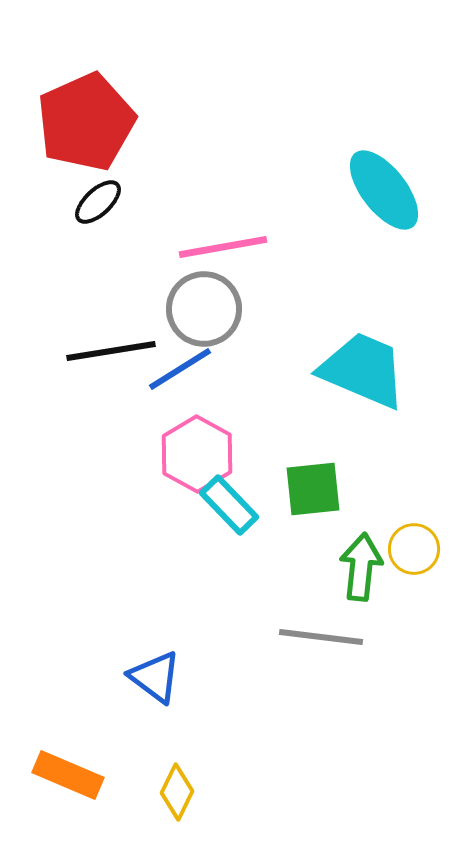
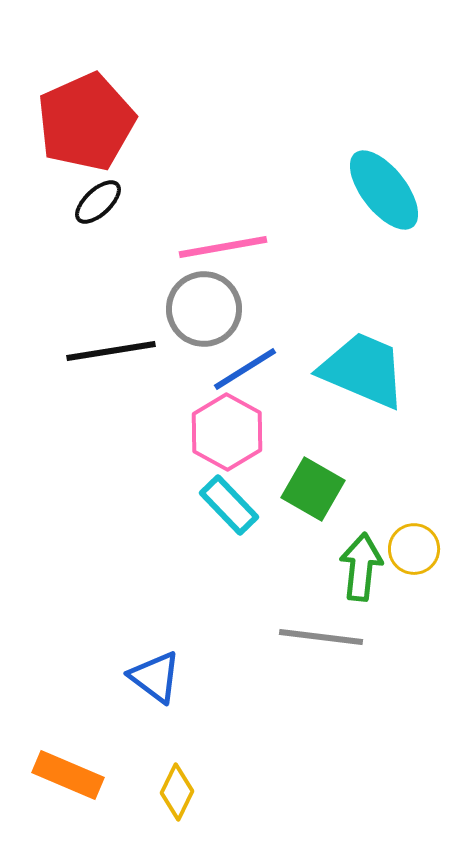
blue line: moved 65 px right
pink hexagon: moved 30 px right, 22 px up
green square: rotated 36 degrees clockwise
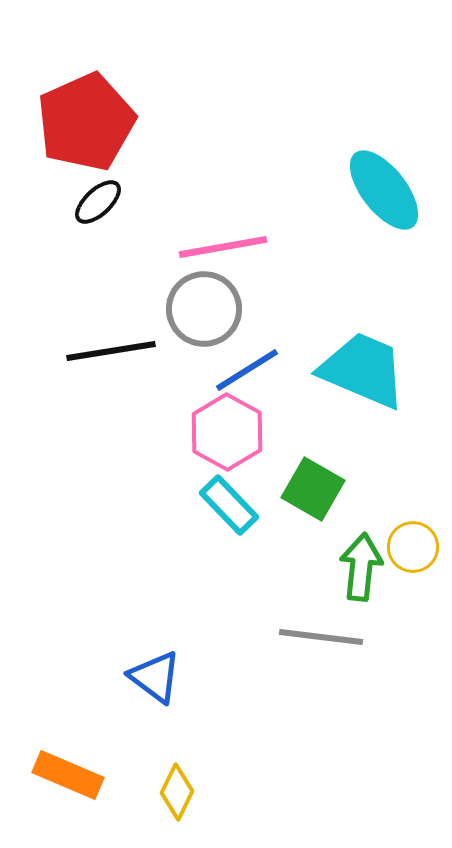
blue line: moved 2 px right, 1 px down
yellow circle: moved 1 px left, 2 px up
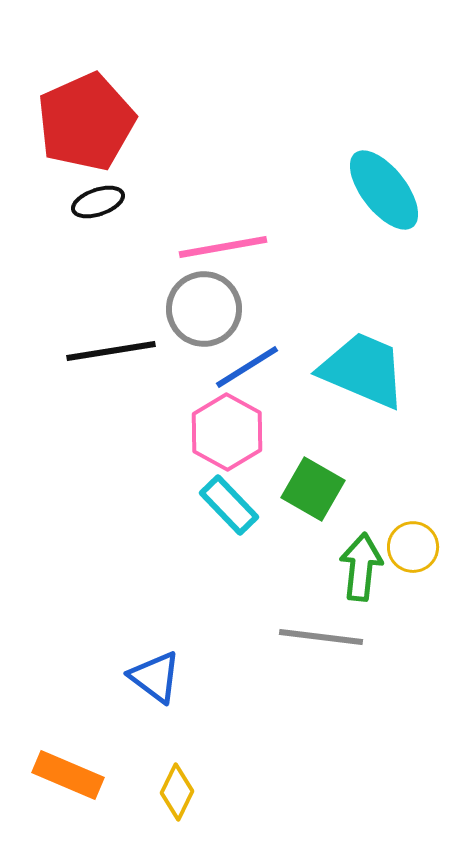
black ellipse: rotated 24 degrees clockwise
blue line: moved 3 px up
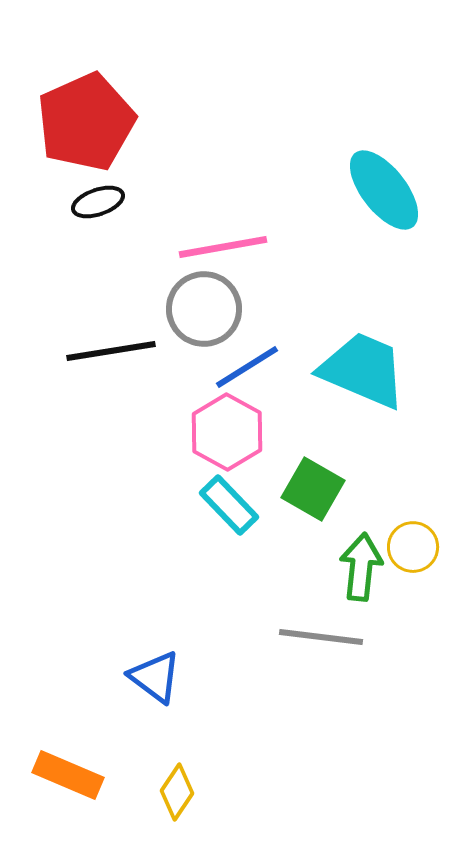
yellow diamond: rotated 8 degrees clockwise
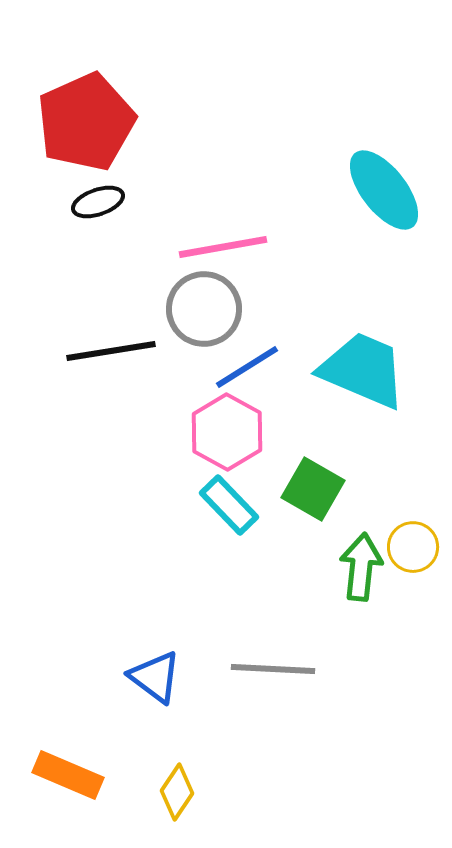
gray line: moved 48 px left, 32 px down; rotated 4 degrees counterclockwise
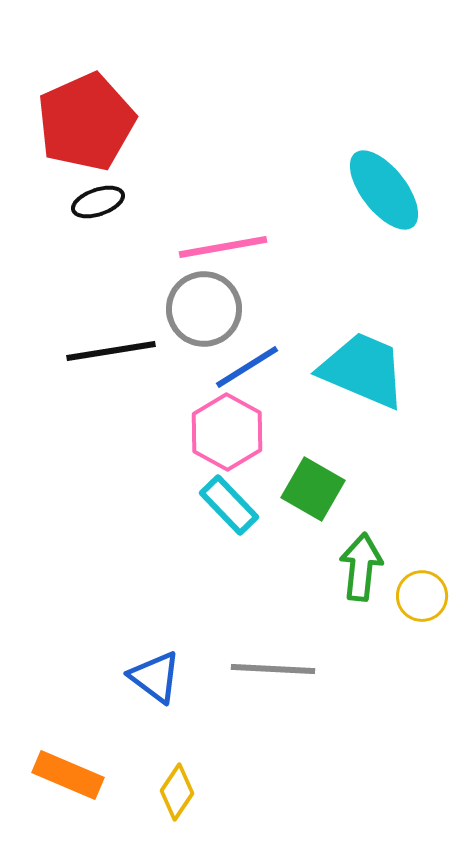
yellow circle: moved 9 px right, 49 px down
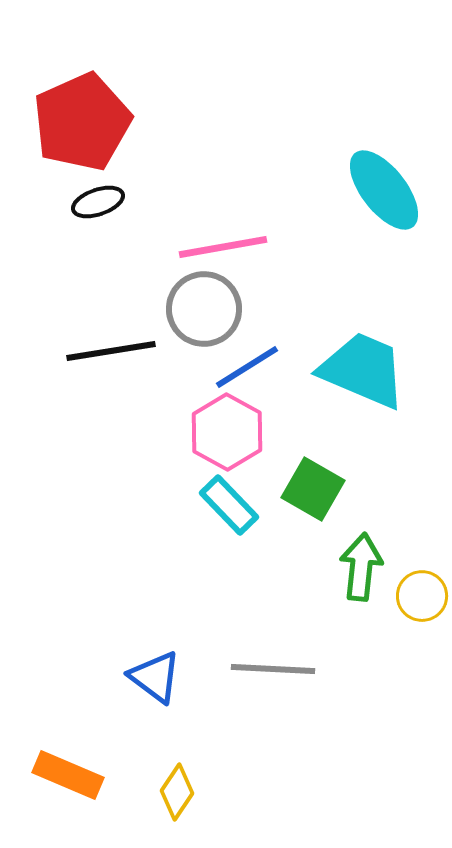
red pentagon: moved 4 px left
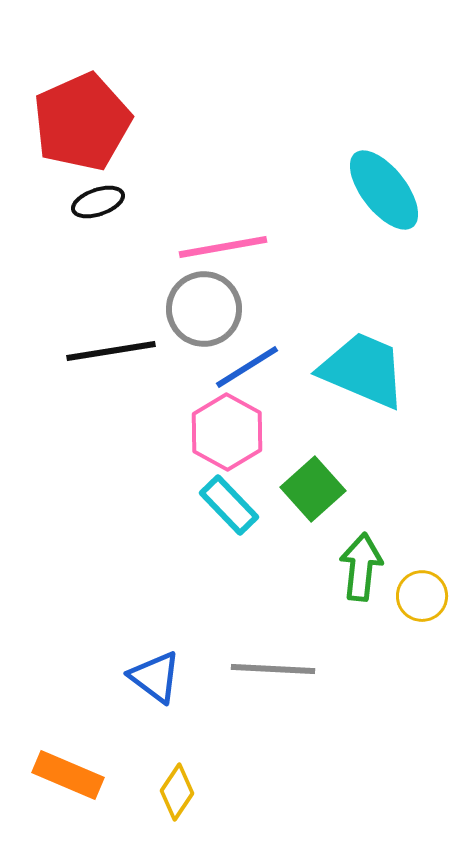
green square: rotated 18 degrees clockwise
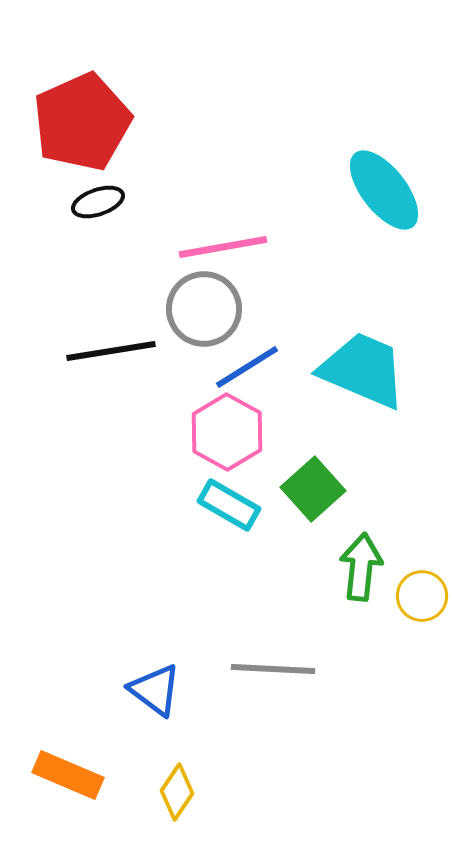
cyan rectangle: rotated 16 degrees counterclockwise
blue triangle: moved 13 px down
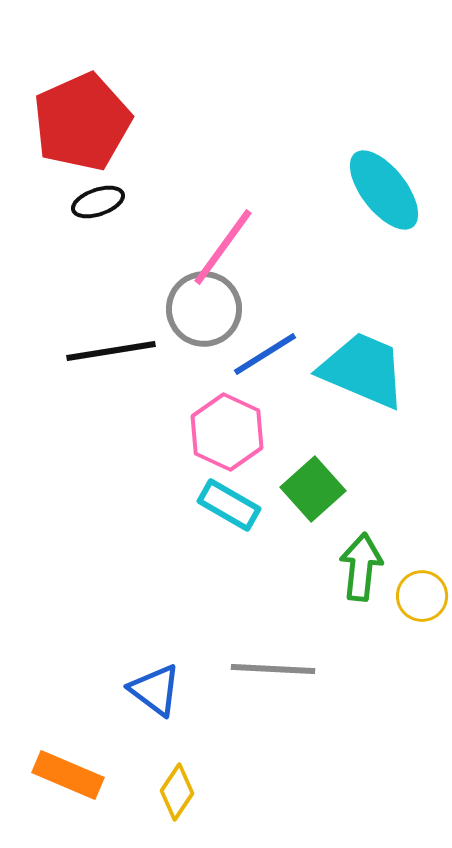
pink line: rotated 44 degrees counterclockwise
blue line: moved 18 px right, 13 px up
pink hexagon: rotated 4 degrees counterclockwise
